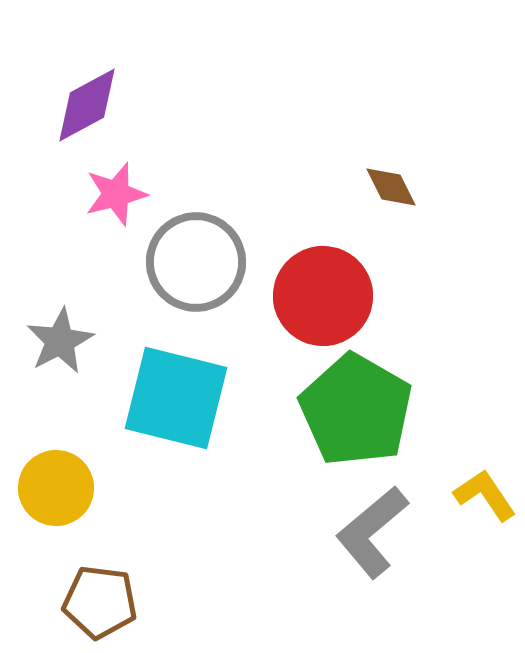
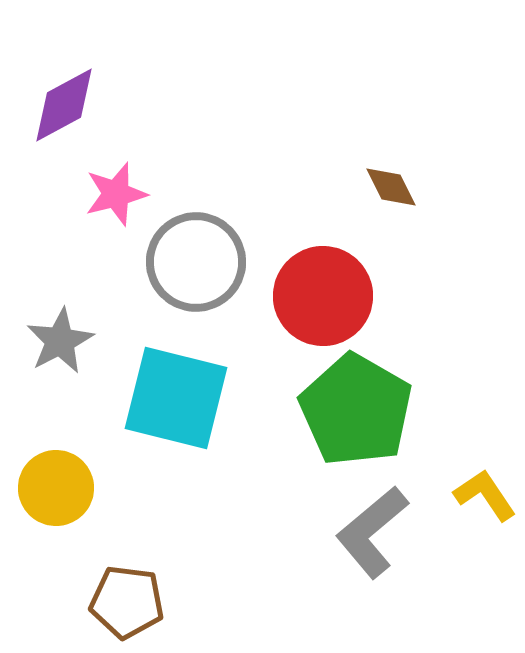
purple diamond: moved 23 px left
brown pentagon: moved 27 px right
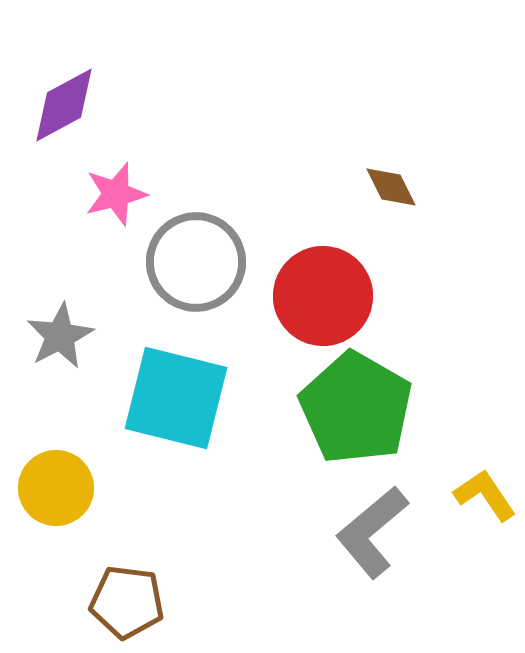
gray star: moved 5 px up
green pentagon: moved 2 px up
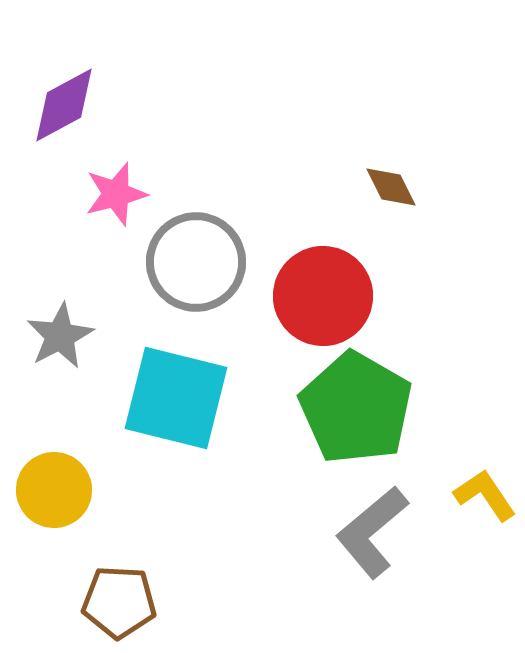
yellow circle: moved 2 px left, 2 px down
brown pentagon: moved 8 px left; rotated 4 degrees counterclockwise
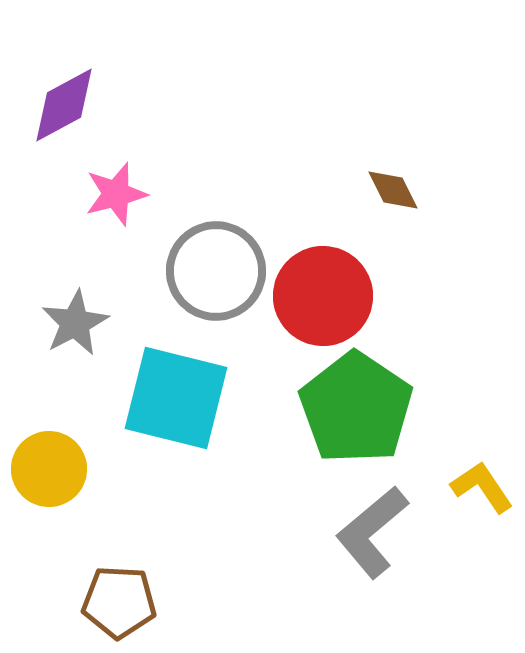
brown diamond: moved 2 px right, 3 px down
gray circle: moved 20 px right, 9 px down
gray star: moved 15 px right, 13 px up
green pentagon: rotated 4 degrees clockwise
yellow circle: moved 5 px left, 21 px up
yellow L-shape: moved 3 px left, 8 px up
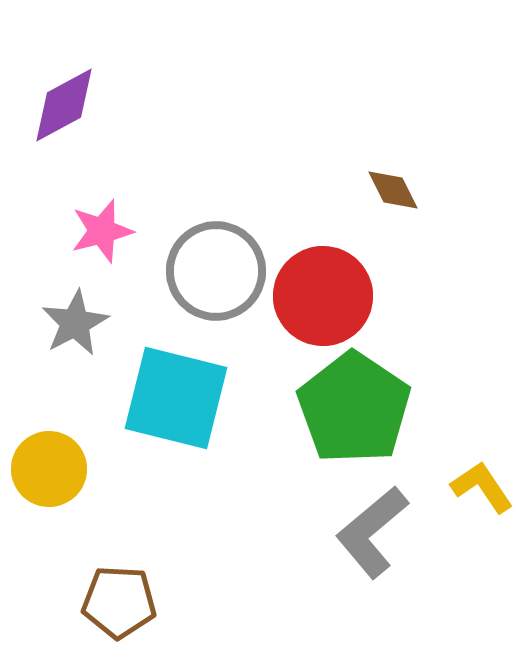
pink star: moved 14 px left, 37 px down
green pentagon: moved 2 px left
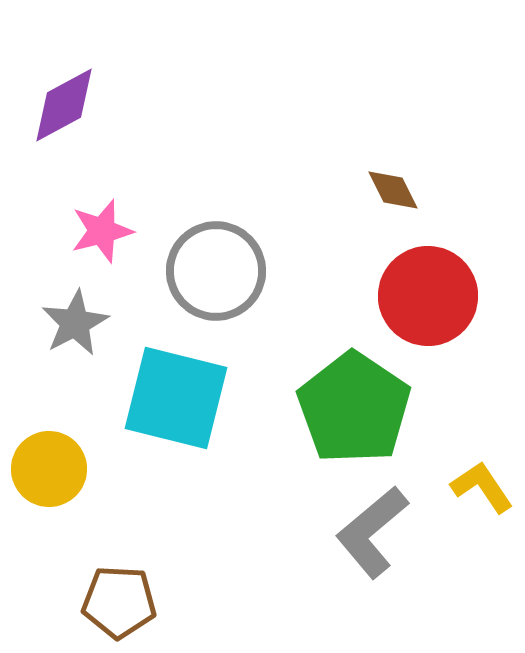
red circle: moved 105 px right
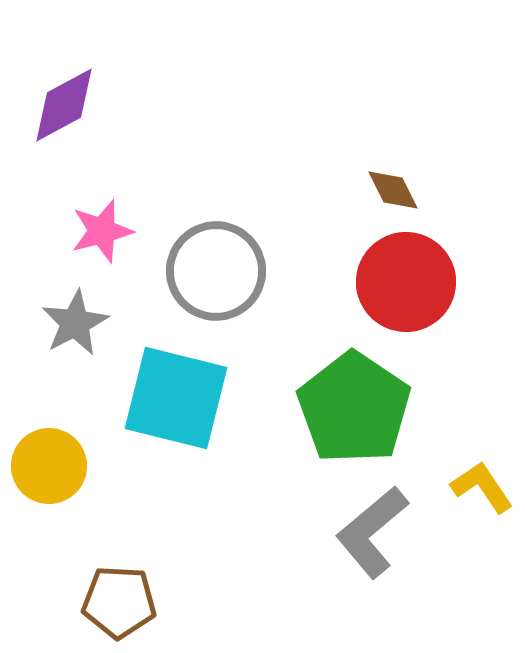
red circle: moved 22 px left, 14 px up
yellow circle: moved 3 px up
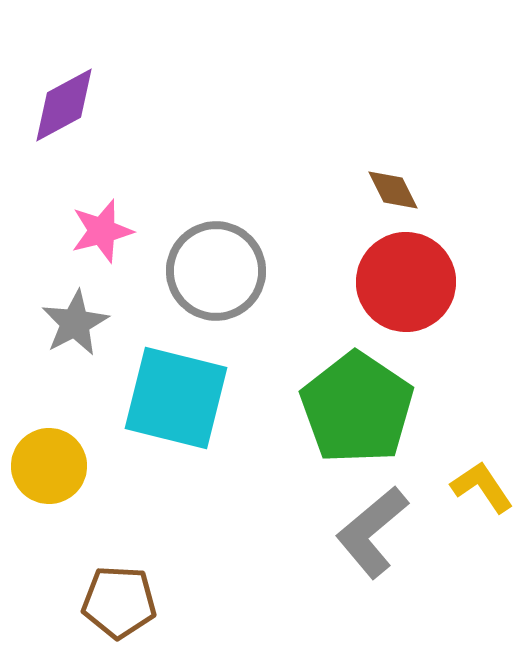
green pentagon: moved 3 px right
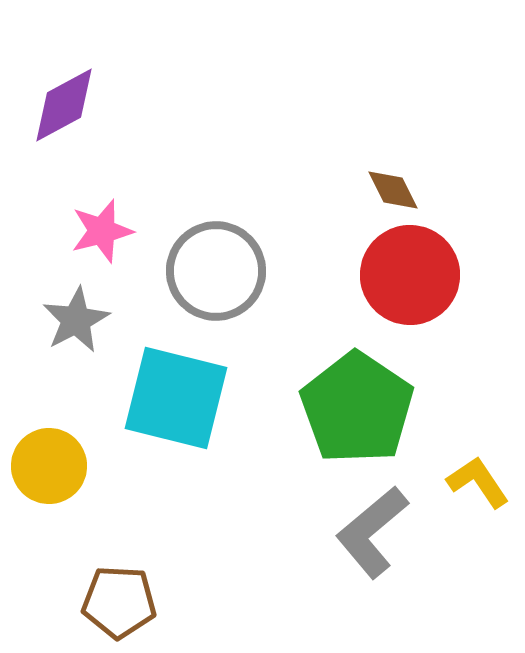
red circle: moved 4 px right, 7 px up
gray star: moved 1 px right, 3 px up
yellow L-shape: moved 4 px left, 5 px up
